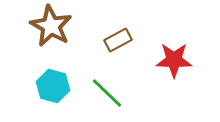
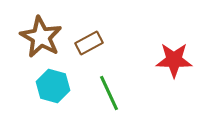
brown star: moved 10 px left, 11 px down
brown rectangle: moved 29 px left, 3 px down
green line: moved 2 px right; rotated 21 degrees clockwise
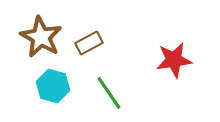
red star: rotated 9 degrees counterclockwise
green line: rotated 9 degrees counterclockwise
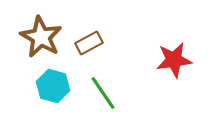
green line: moved 6 px left
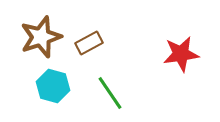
brown star: rotated 24 degrees clockwise
red star: moved 7 px right, 6 px up
green line: moved 7 px right
